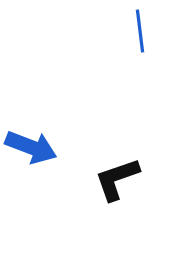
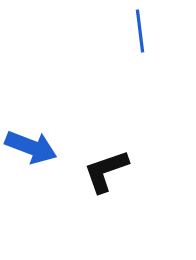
black L-shape: moved 11 px left, 8 px up
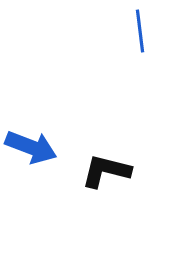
black L-shape: rotated 33 degrees clockwise
